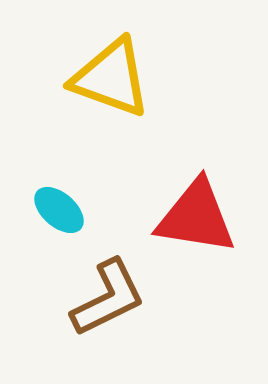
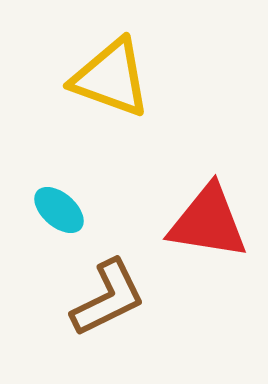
red triangle: moved 12 px right, 5 px down
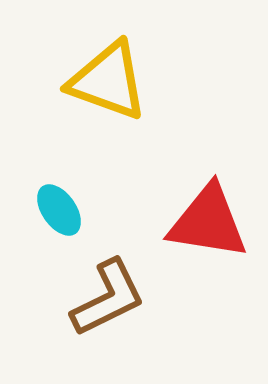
yellow triangle: moved 3 px left, 3 px down
cyan ellipse: rotated 14 degrees clockwise
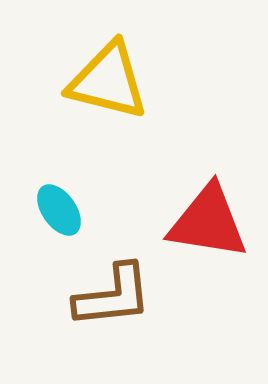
yellow triangle: rotated 6 degrees counterclockwise
brown L-shape: moved 5 px right, 2 px up; rotated 20 degrees clockwise
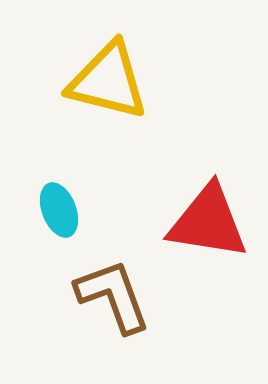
cyan ellipse: rotated 14 degrees clockwise
brown L-shape: rotated 104 degrees counterclockwise
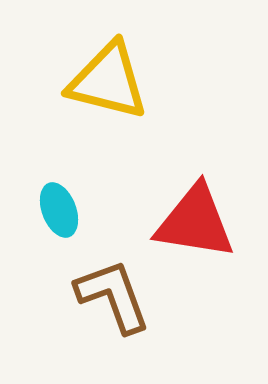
red triangle: moved 13 px left
